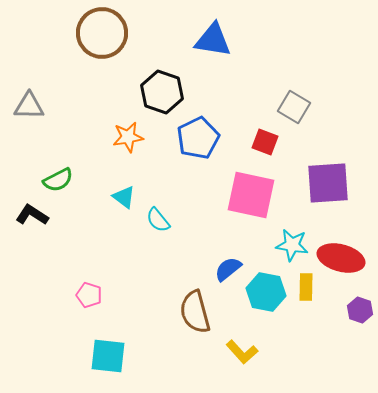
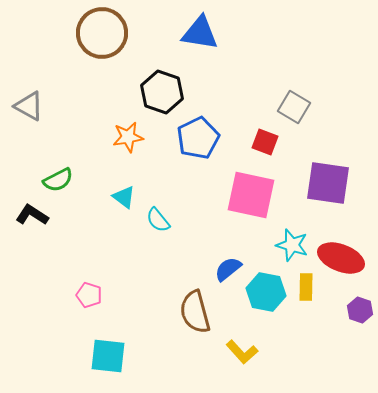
blue triangle: moved 13 px left, 7 px up
gray triangle: rotated 28 degrees clockwise
purple square: rotated 12 degrees clockwise
cyan star: rotated 8 degrees clockwise
red ellipse: rotated 6 degrees clockwise
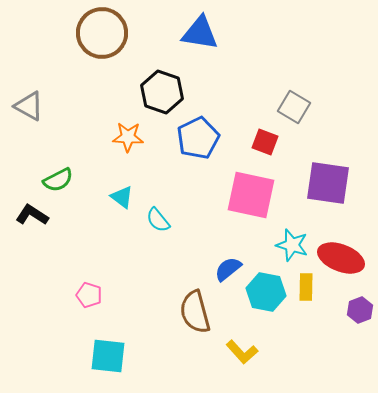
orange star: rotated 12 degrees clockwise
cyan triangle: moved 2 px left
purple hexagon: rotated 20 degrees clockwise
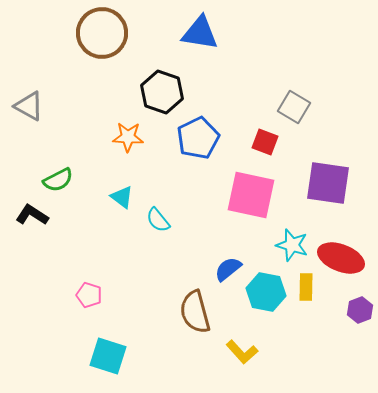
cyan square: rotated 12 degrees clockwise
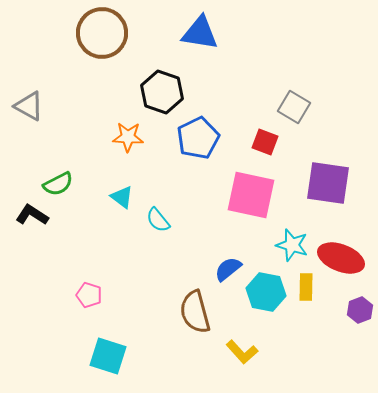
green semicircle: moved 4 px down
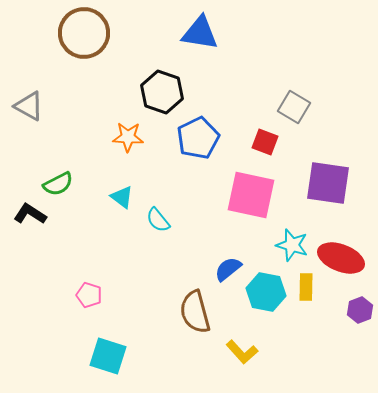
brown circle: moved 18 px left
black L-shape: moved 2 px left, 1 px up
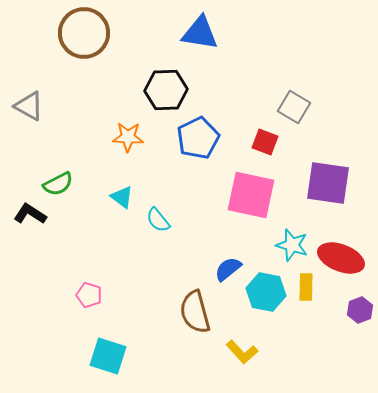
black hexagon: moved 4 px right, 2 px up; rotated 21 degrees counterclockwise
